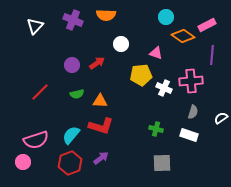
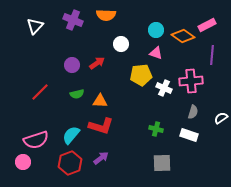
cyan circle: moved 10 px left, 13 px down
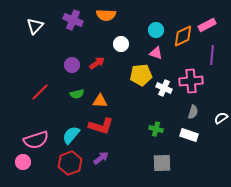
orange diamond: rotated 60 degrees counterclockwise
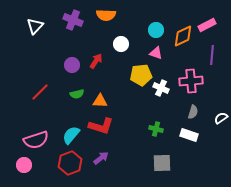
red arrow: moved 1 px left, 2 px up; rotated 21 degrees counterclockwise
white cross: moved 3 px left
pink circle: moved 1 px right, 3 px down
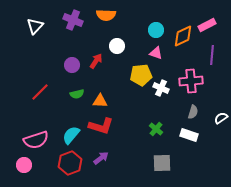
white circle: moved 4 px left, 2 px down
green cross: rotated 24 degrees clockwise
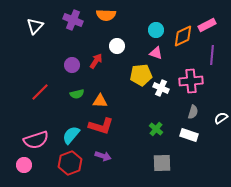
purple arrow: moved 2 px right, 2 px up; rotated 56 degrees clockwise
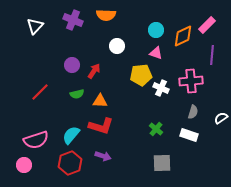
pink rectangle: rotated 18 degrees counterclockwise
red arrow: moved 2 px left, 10 px down
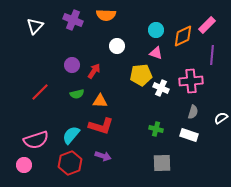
green cross: rotated 24 degrees counterclockwise
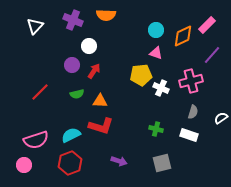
white circle: moved 28 px left
purple line: rotated 36 degrees clockwise
pink cross: rotated 10 degrees counterclockwise
cyan semicircle: rotated 24 degrees clockwise
purple arrow: moved 16 px right, 5 px down
gray square: rotated 12 degrees counterclockwise
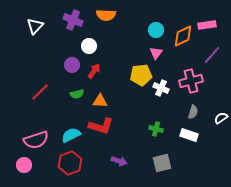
pink rectangle: rotated 36 degrees clockwise
pink triangle: rotated 48 degrees clockwise
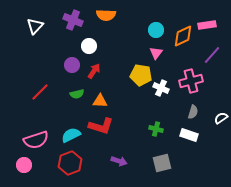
yellow pentagon: rotated 15 degrees clockwise
